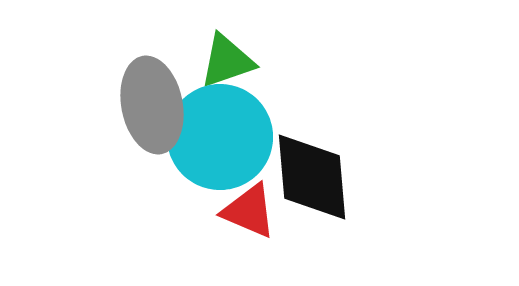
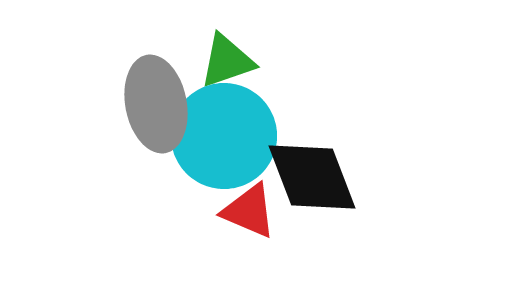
gray ellipse: moved 4 px right, 1 px up
cyan circle: moved 4 px right, 1 px up
black diamond: rotated 16 degrees counterclockwise
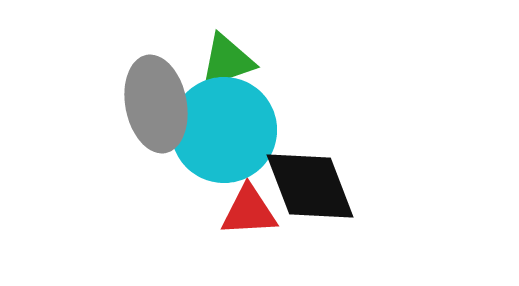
cyan circle: moved 6 px up
black diamond: moved 2 px left, 9 px down
red triangle: rotated 26 degrees counterclockwise
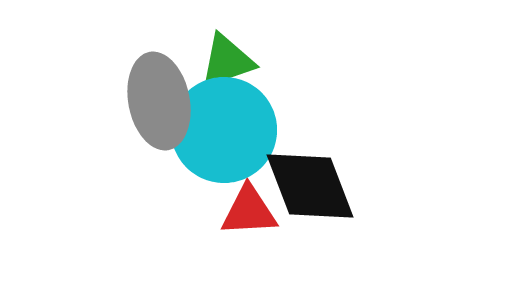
gray ellipse: moved 3 px right, 3 px up
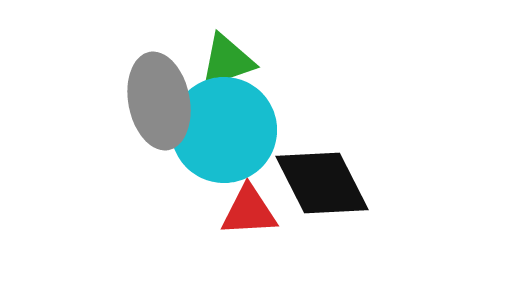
black diamond: moved 12 px right, 3 px up; rotated 6 degrees counterclockwise
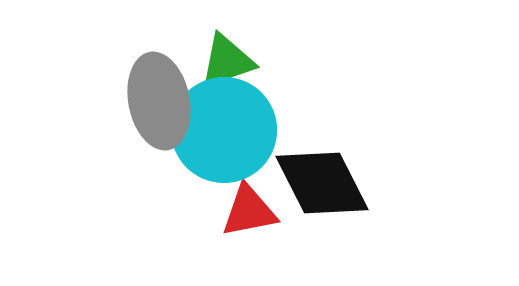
red triangle: rotated 8 degrees counterclockwise
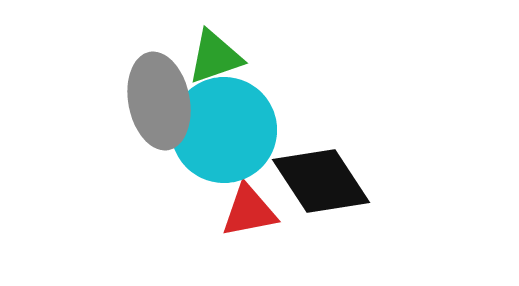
green triangle: moved 12 px left, 4 px up
black diamond: moved 1 px left, 2 px up; rotated 6 degrees counterclockwise
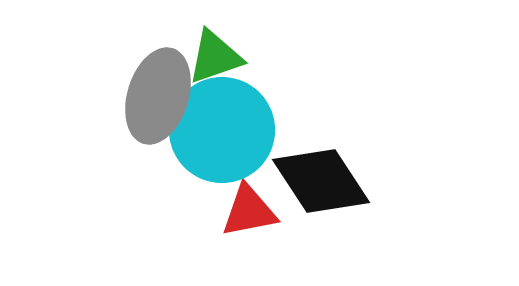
gray ellipse: moved 1 px left, 5 px up; rotated 28 degrees clockwise
cyan circle: moved 2 px left
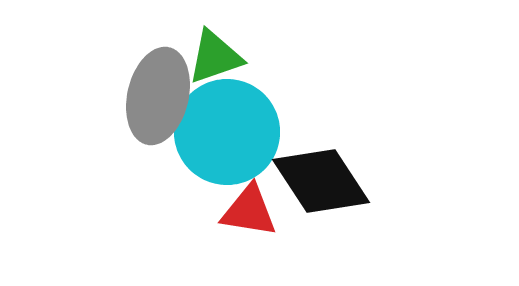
gray ellipse: rotated 4 degrees counterclockwise
cyan circle: moved 5 px right, 2 px down
red triangle: rotated 20 degrees clockwise
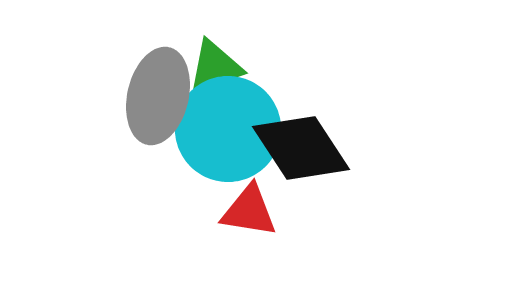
green triangle: moved 10 px down
cyan circle: moved 1 px right, 3 px up
black diamond: moved 20 px left, 33 px up
